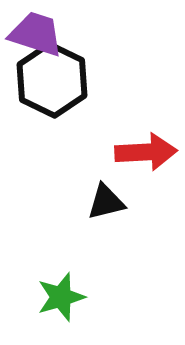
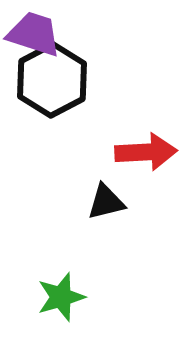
purple trapezoid: moved 2 px left
black hexagon: rotated 6 degrees clockwise
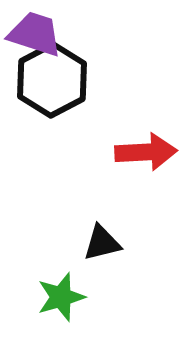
purple trapezoid: moved 1 px right
black triangle: moved 4 px left, 41 px down
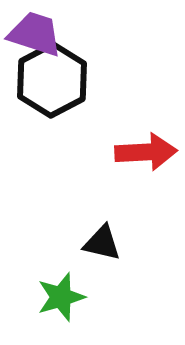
black triangle: rotated 27 degrees clockwise
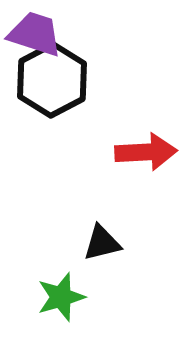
black triangle: rotated 27 degrees counterclockwise
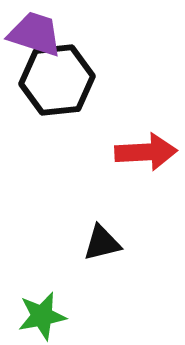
black hexagon: moved 5 px right; rotated 22 degrees clockwise
green star: moved 19 px left, 19 px down; rotated 6 degrees clockwise
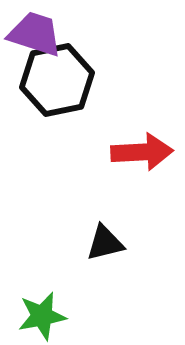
black hexagon: rotated 6 degrees counterclockwise
red arrow: moved 4 px left
black triangle: moved 3 px right
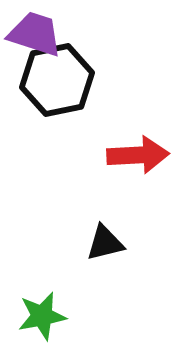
red arrow: moved 4 px left, 3 px down
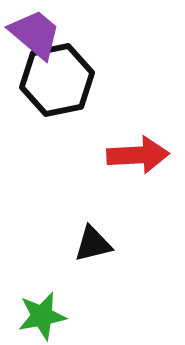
purple trapezoid: rotated 22 degrees clockwise
black triangle: moved 12 px left, 1 px down
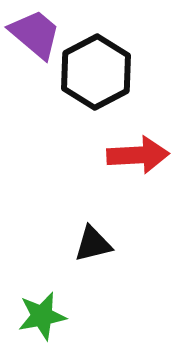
black hexagon: moved 39 px right, 8 px up; rotated 16 degrees counterclockwise
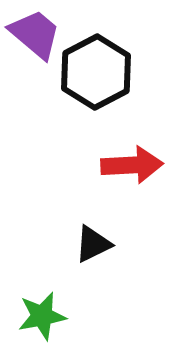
red arrow: moved 6 px left, 10 px down
black triangle: rotated 12 degrees counterclockwise
